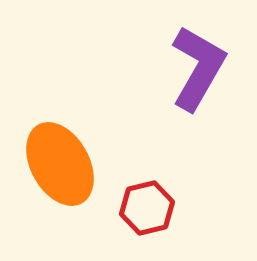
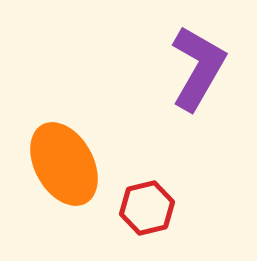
orange ellipse: moved 4 px right
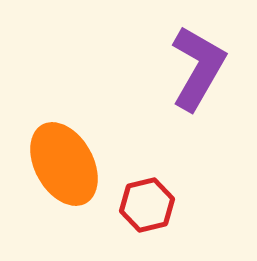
red hexagon: moved 3 px up
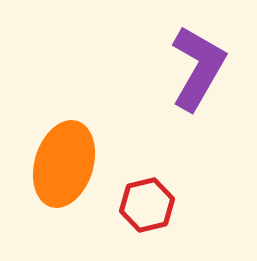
orange ellipse: rotated 46 degrees clockwise
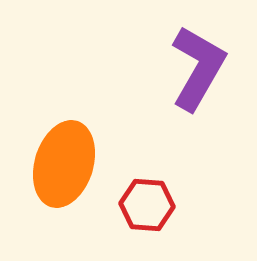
red hexagon: rotated 18 degrees clockwise
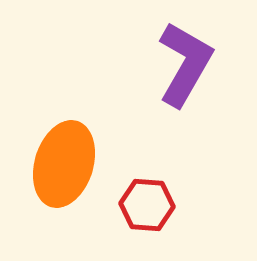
purple L-shape: moved 13 px left, 4 px up
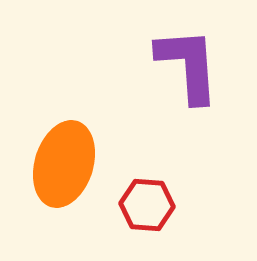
purple L-shape: moved 3 px right, 1 px down; rotated 34 degrees counterclockwise
